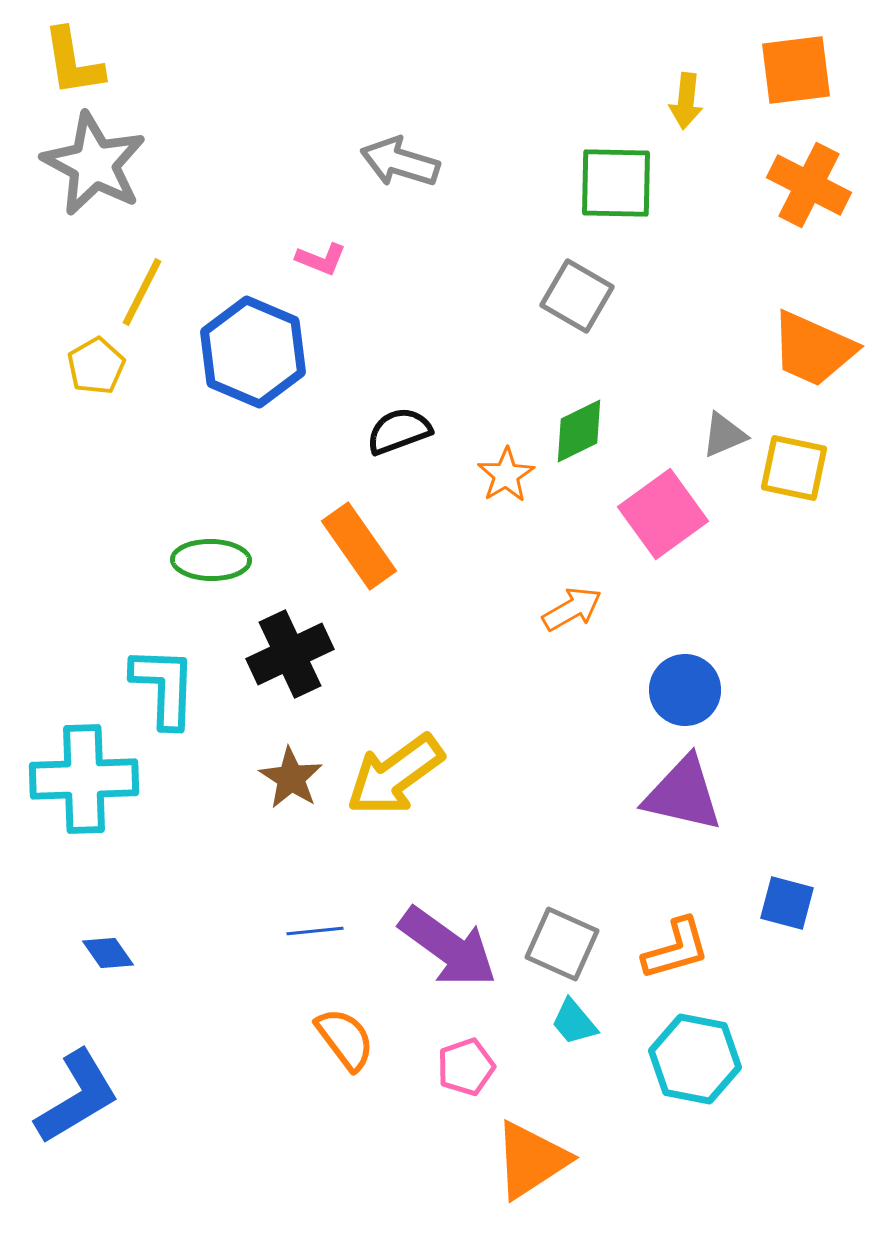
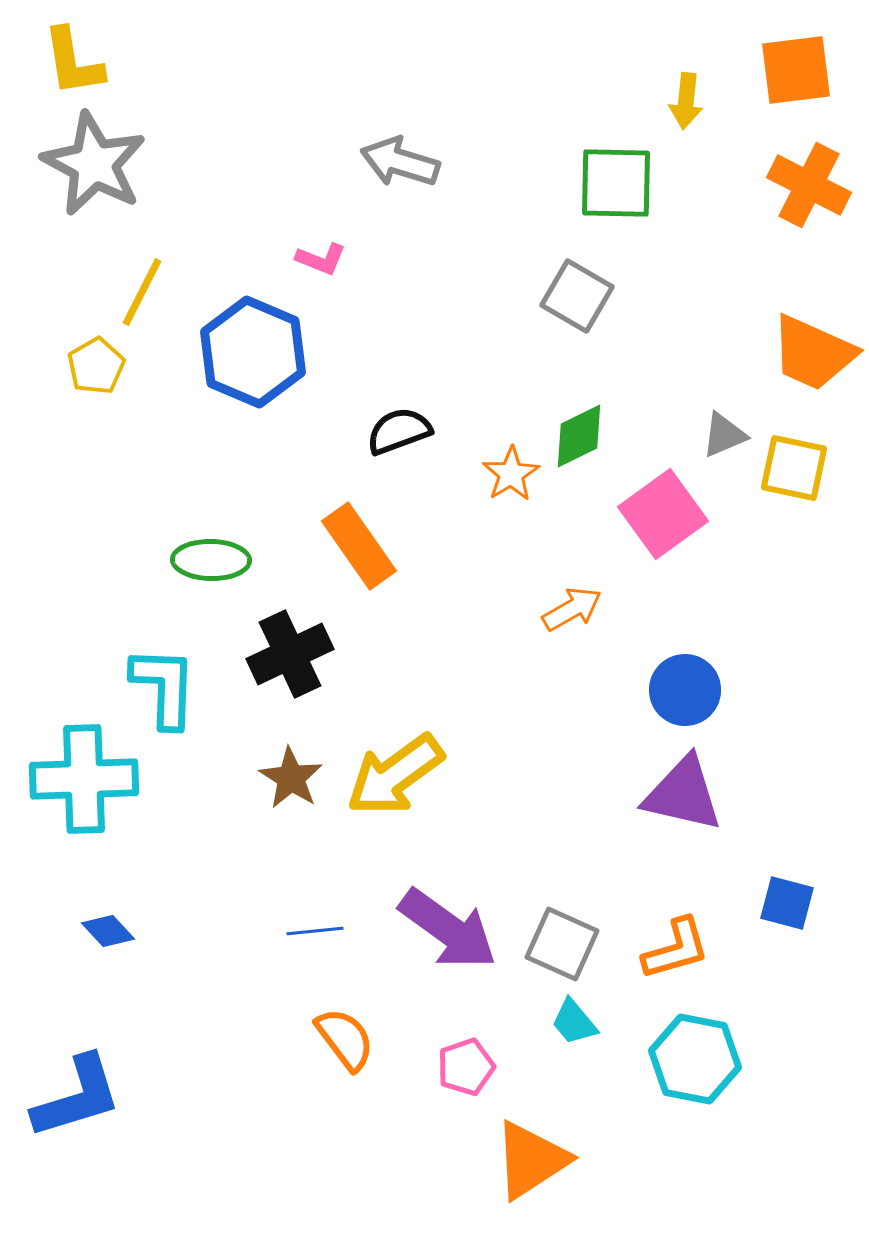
orange trapezoid at (813, 349): moved 4 px down
green diamond at (579, 431): moved 5 px down
orange star at (506, 475): moved 5 px right, 1 px up
purple arrow at (448, 947): moved 18 px up
blue diamond at (108, 953): moved 22 px up; rotated 8 degrees counterclockwise
blue L-shape at (77, 1097): rotated 14 degrees clockwise
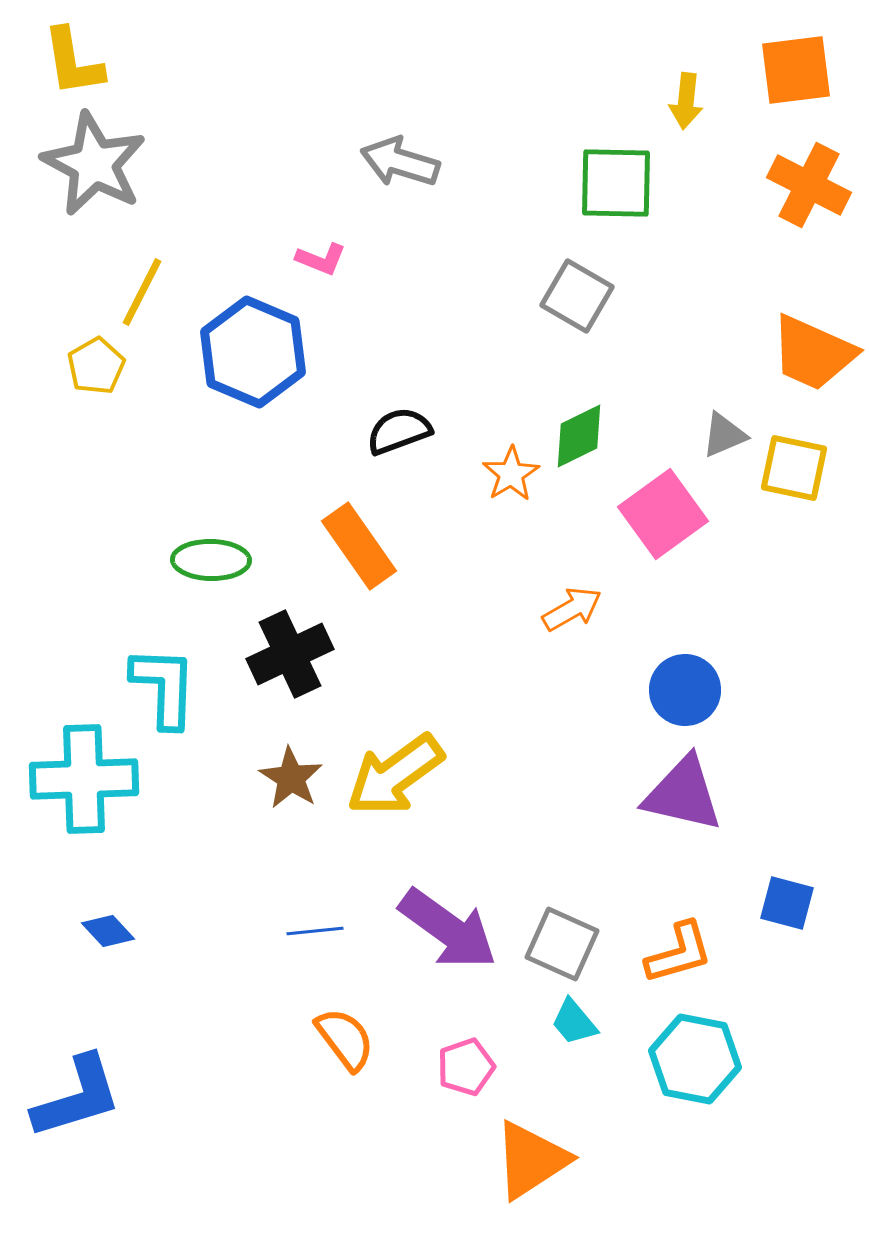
orange L-shape at (676, 949): moved 3 px right, 4 px down
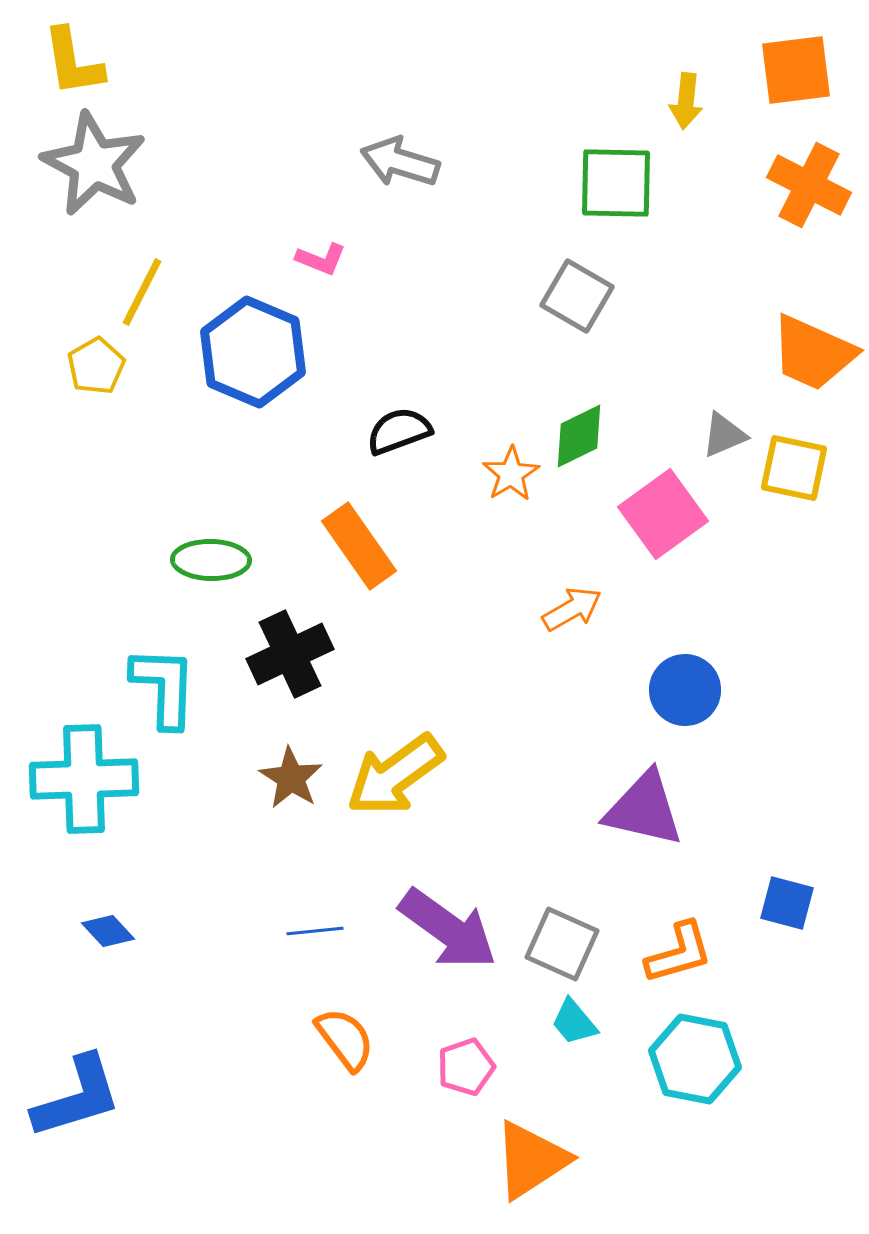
purple triangle at (683, 794): moved 39 px left, 15 px down
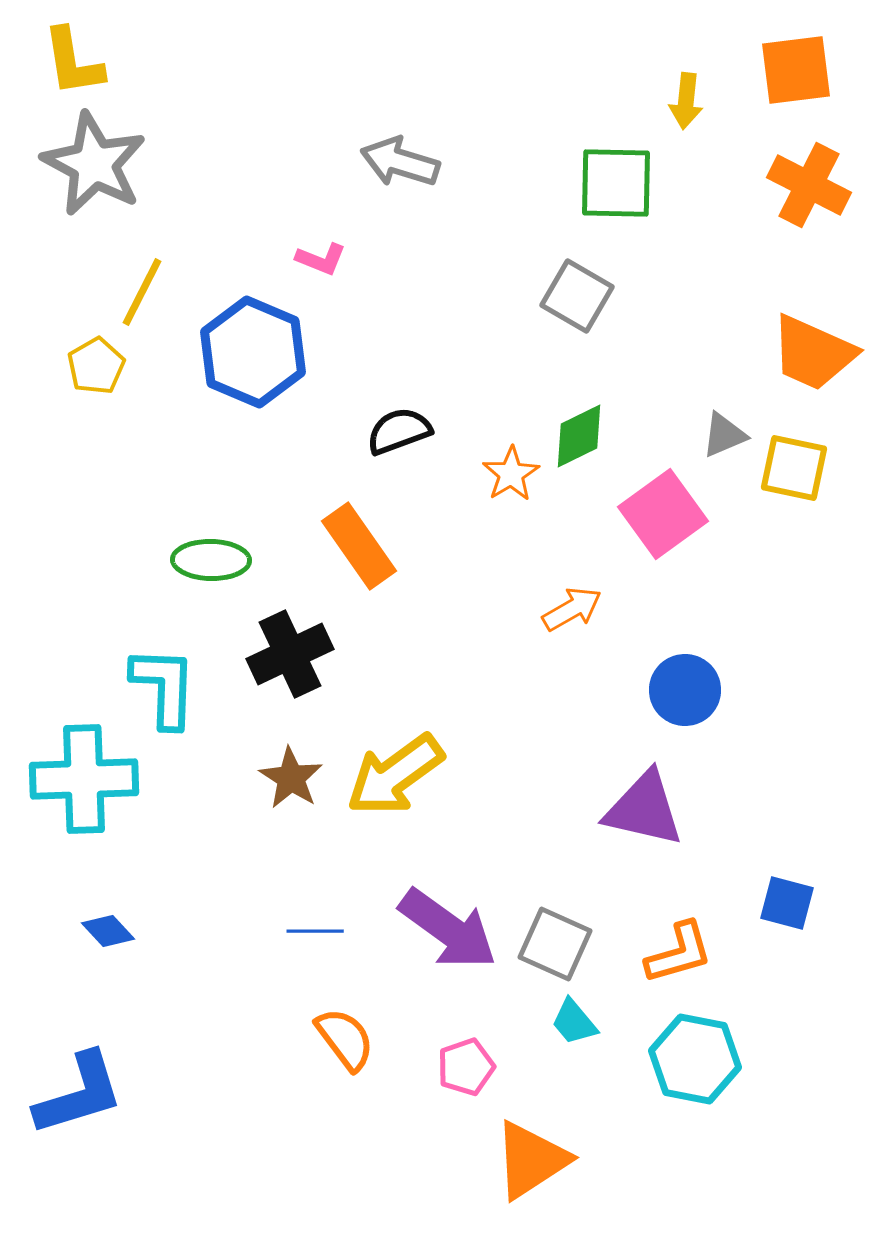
blue line at (315, 931): rotated 6 degrees clockwise
gray square at (562, 944): moved 7 px left
blue L-shape at (77, 1097): moved 2 px right, 3 px up
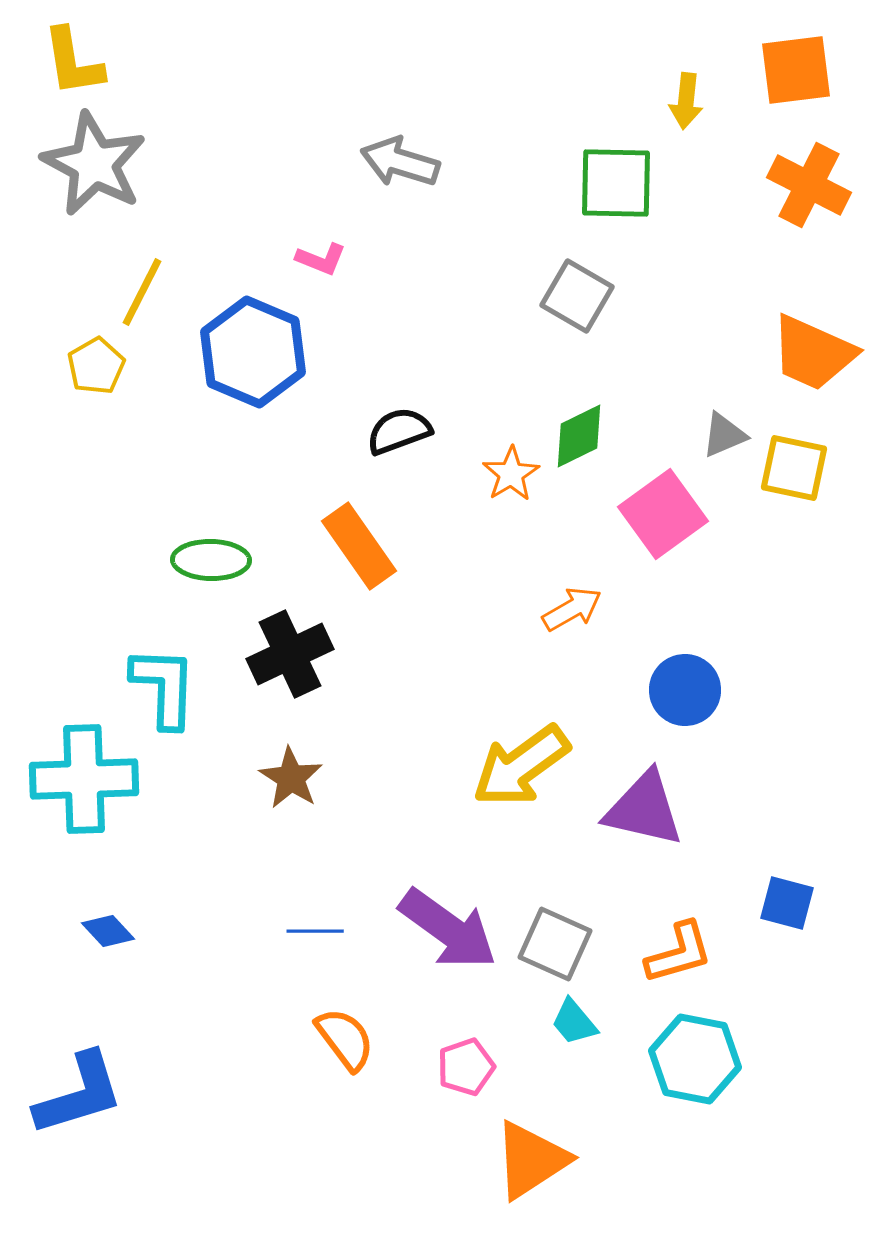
yellow arrow at (395, 775): moved 126 px right, 9 px up
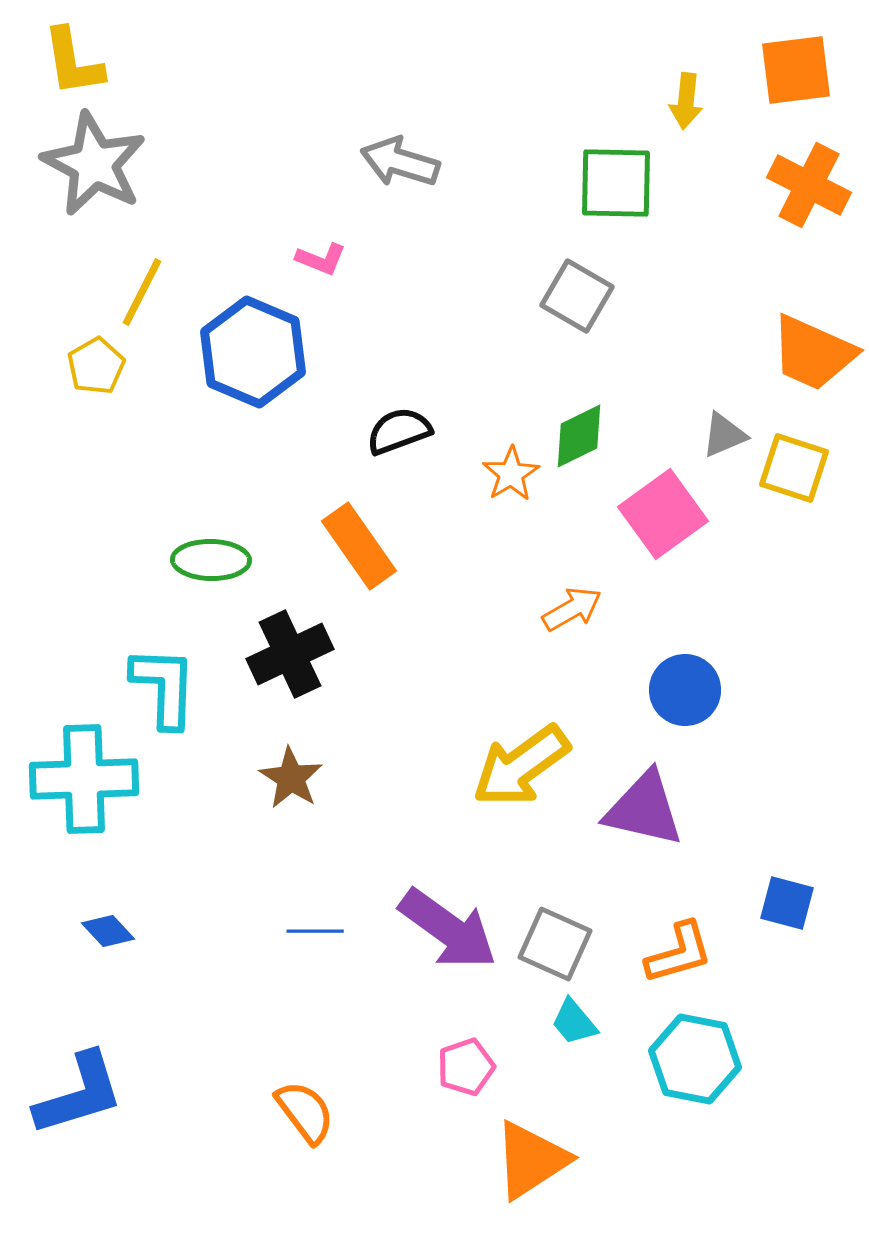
yellow square at (794, 468): rotated 6 degrees clockwise
orange semicircle at (345, 1039): moved 40 px left, 73 px down
